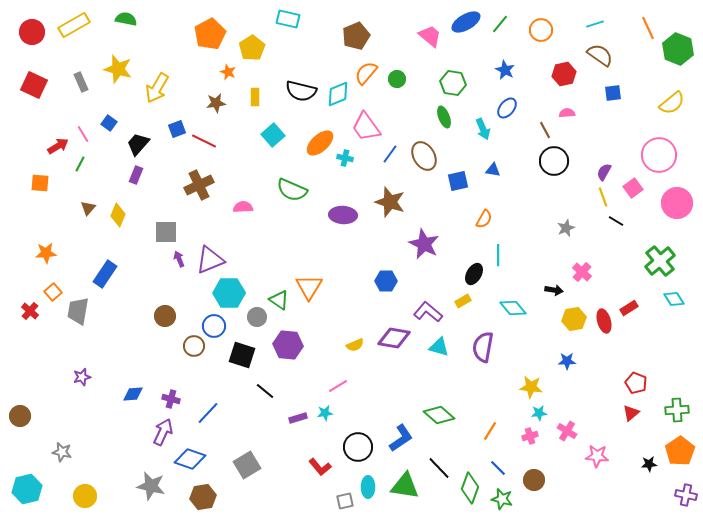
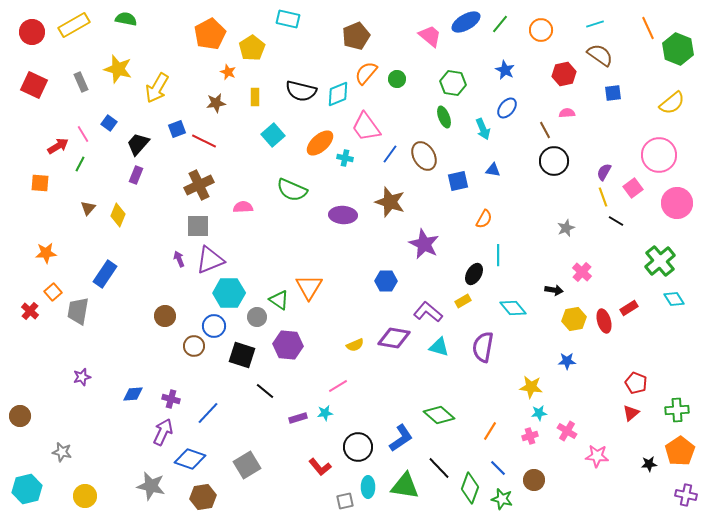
gray square at (166, 232): moved 32 px right, 6 px up
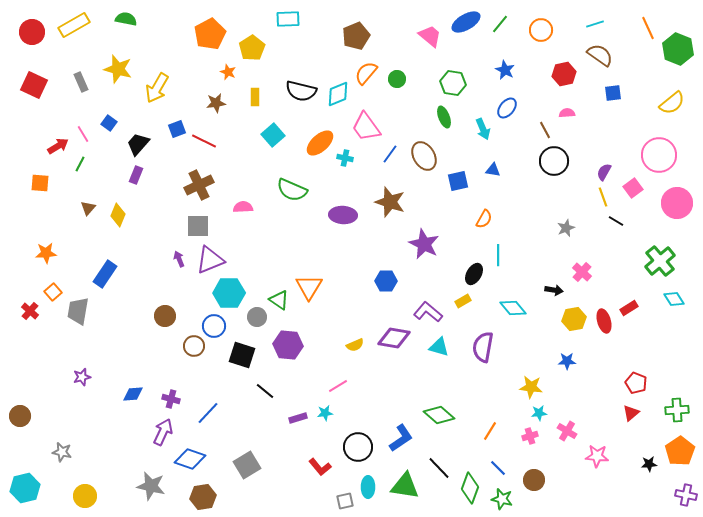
cyan rectangle at (288, 19): rotated 15 degrees counterclockwise
cyan hexagon at (27, 489): moved 2 px left, 1 px up
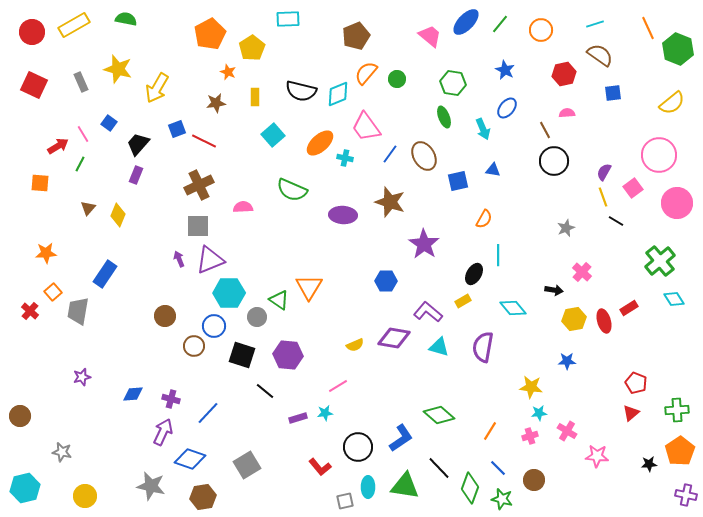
blue ellipse at (466, 22): rotated 16 degrees counterclockwise
purple star at (424, 244): rotated 8 degrees clockwise
purple hexagon at (288, 345): moved 10 px down
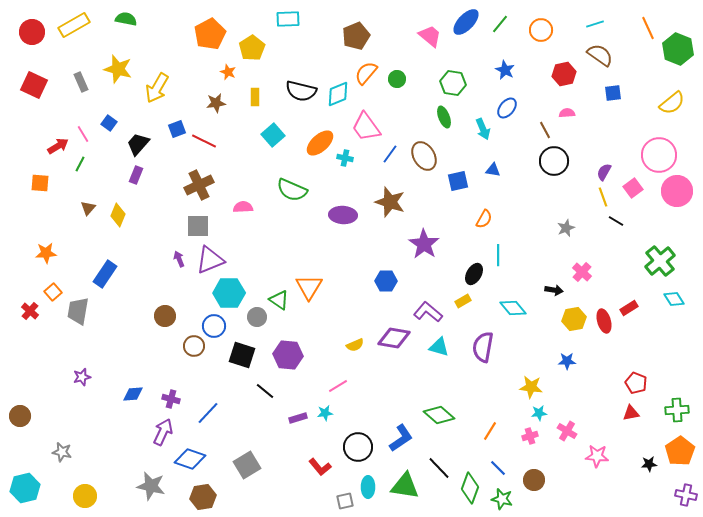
pink circle at (677, 203): moved 12 px up
red triangle at (631, 413): rotated 30 degrees clockwise
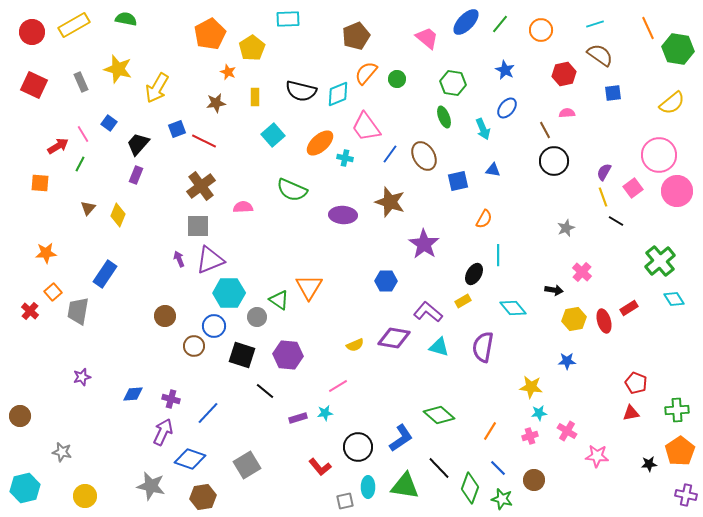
pink trapezoid at (430, 36): moved 3 px left, 2 px down
green hexagon at (678, 49): rotated 12 degrees counterclockwise
brown cross at (199, 185): moved 2 px right, 1 px down; rotated 12 degrees counterclockwise
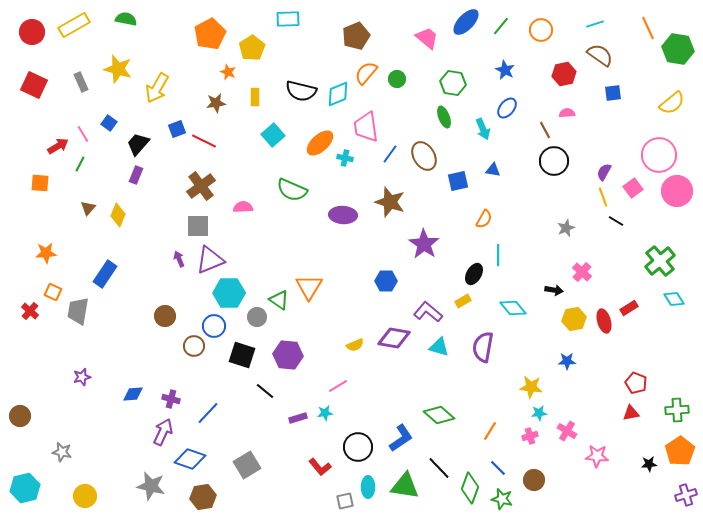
green line at (500, 24): moved 1 px right, 2 px down
pink trapezoid at (366, 127): rotated 28 degrees clockwise
orange square at (53, 292): rotated 24 degrees counterclockwise
purple cross at (686, 495): rotated 30 degrees counterclockwise
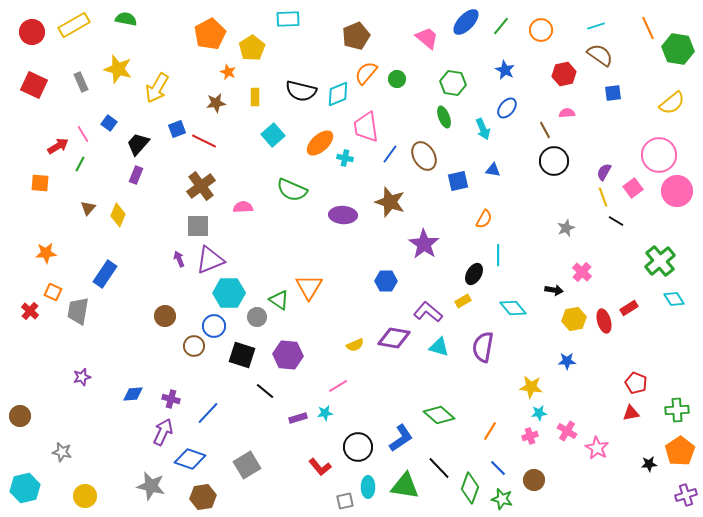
cyan line at (595, 24): moved 1 px right, 2 px down
pink star at (597, 456): moved 8 px up; rotated 25 degrees clockwise
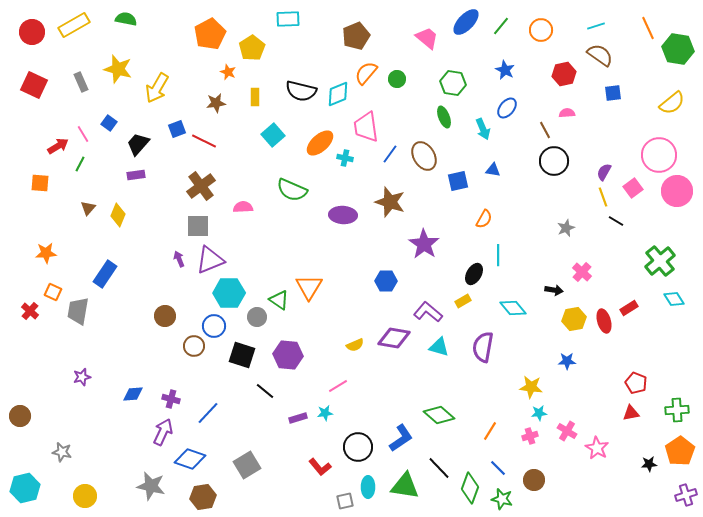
purple rectangle at (136, 175): rotated 60 degrees clockwise
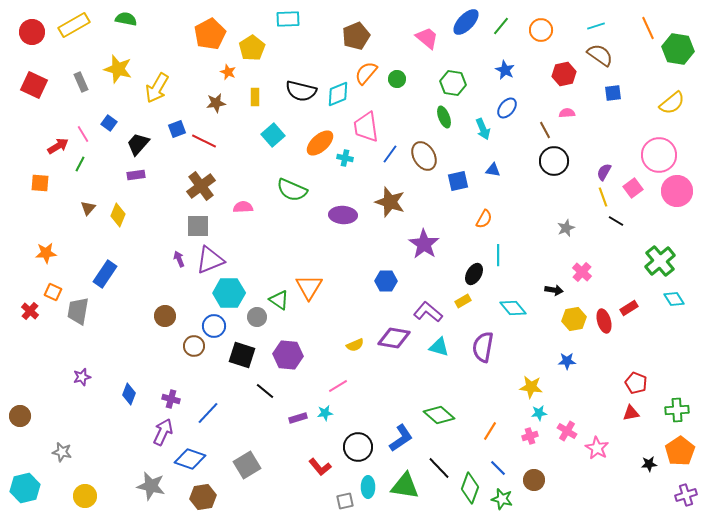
blue diamond at (133, 394): moved 4 px left; rotated 65 degrees counterclockwise
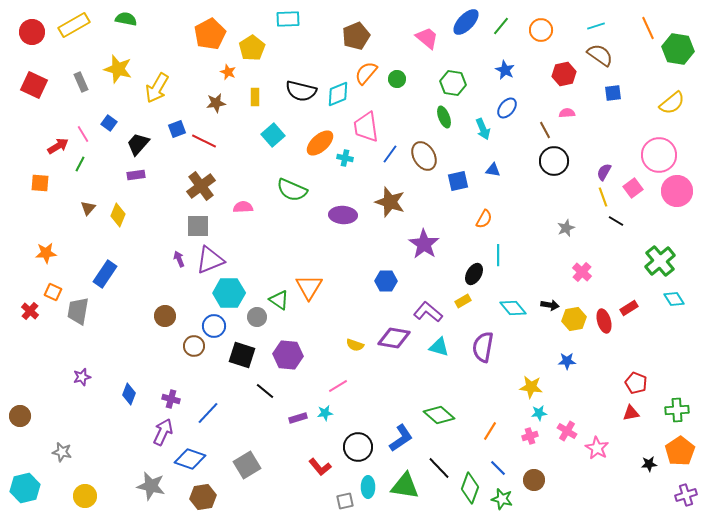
black arrow at (554, 290): moved 4 px left, 15 px down
yellow semicircle at (355, 345): rotated 42 degrees clockwise
